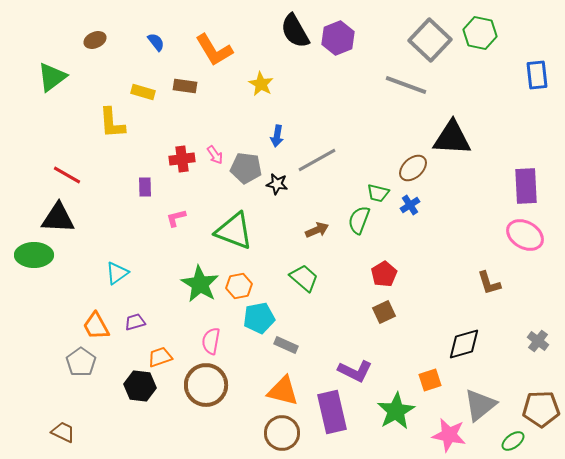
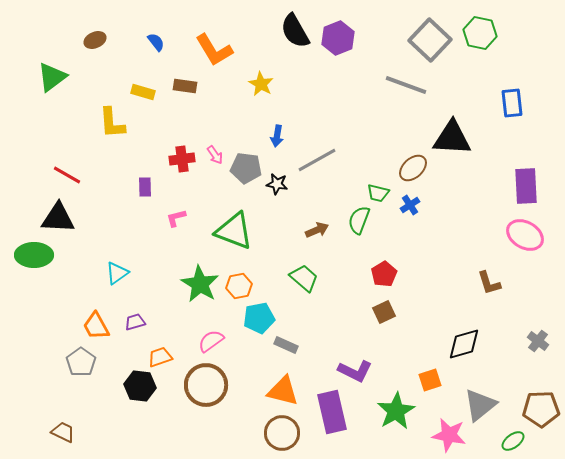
blue rectangle at (537, 75): moved 25 px left, 28 px down
pink semicircle at (211, 341): rotated 44 degrees clockwise
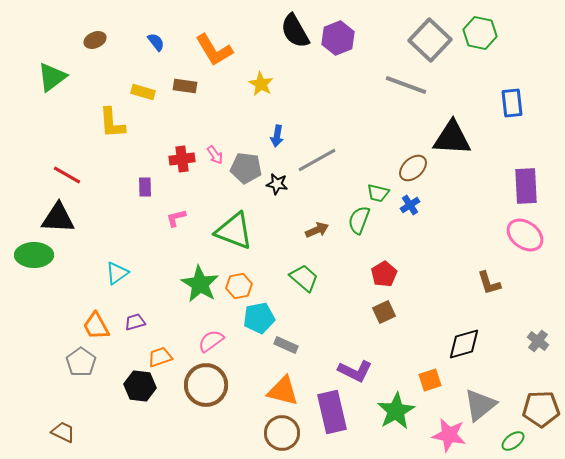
pink ellipse at (525, 235): rotated 6 degrees clockwise
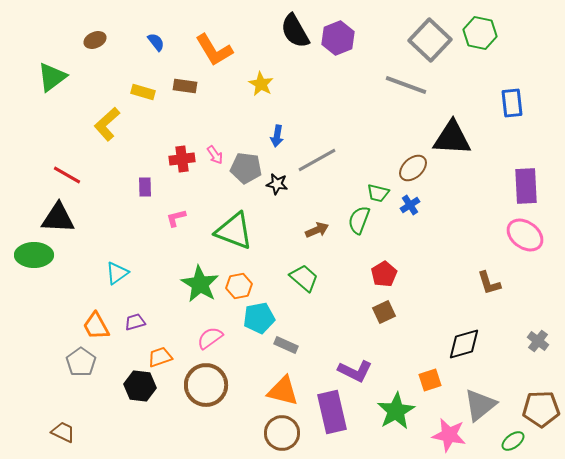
yellow L-shape at (112, 123): moved 5 px left, 1 px down; rotated 52 degrees clockwise
pink semicircle at (211, 341): moved 1 px left, 3 px up
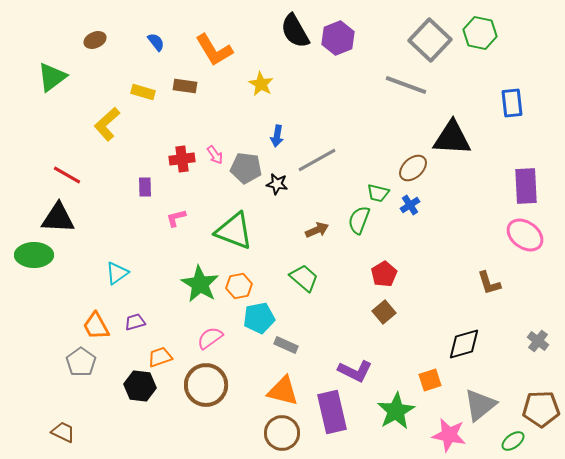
brown square at (384, 312): rotated 15 degrees counterclockwise
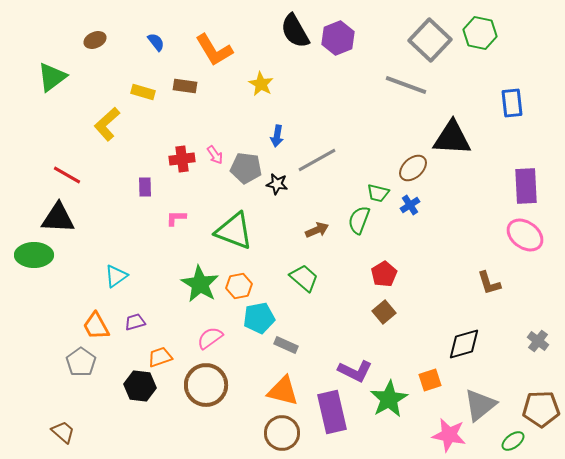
pink L-shape at (176, 218): rotated 15 degrees clockwise
cyan triangle at (117, 273): moved 1 px left, 3 px down
green star at (396, 411): moved 7 px left, 12 px up
brown trapezoid at (63, 432): rotated 15 degrees clockwise
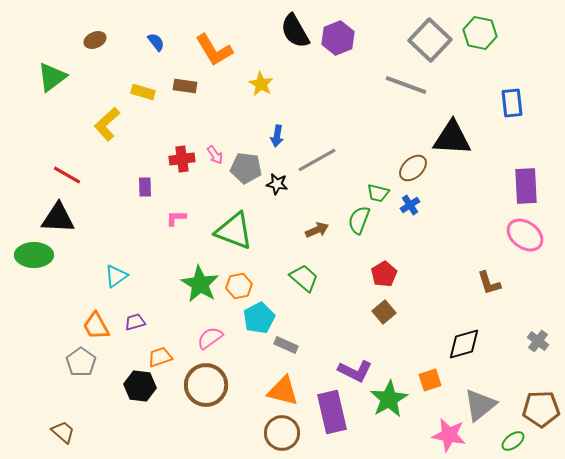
cyan pentagon at (259, 318): rotated 16 degrees counterclockwise
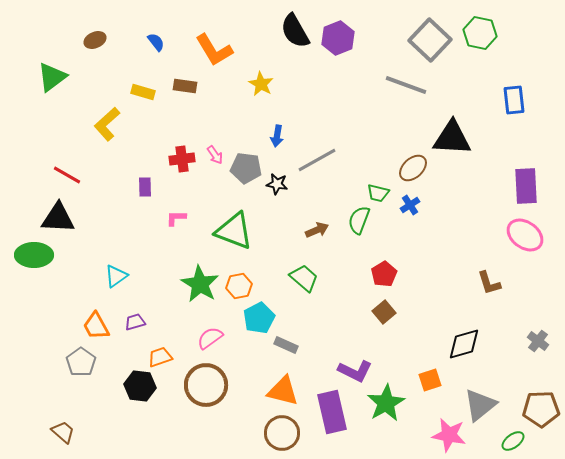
blue rectangle at (512, 103): moved 2 px right, 3 px up
green star at (389, 399): moved 3 px left, 4 px down
